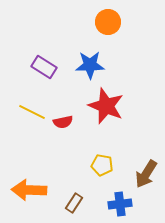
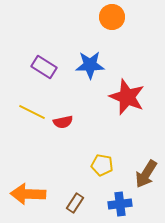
orange circle: moved 4 px right, 5 px up
red star: moved 21 px right, 9 px up
orange arrow: moved 1 px left, 4 px down
brown rectangle: moved 1 px right
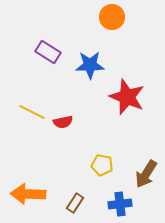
purple rectangle: moved 4 px right, 15 px up
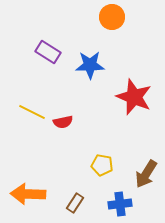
red star: moved 7 px right
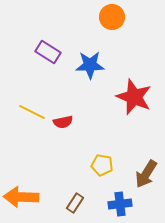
orange arrow: moved 7 px left, 3 px down
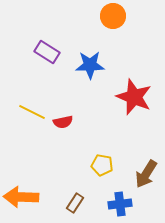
orange circle: moved 1 px right, 1 px up
purple rectangle: moved 1 px left
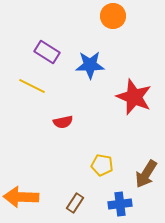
yellow line: moved 26 px up
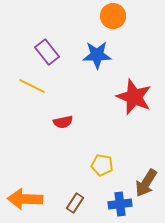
purple rectangle: rotated 20 degrees clockwise
blue star: moved 7 px right, 10 px up
brown arrow: moved 9 px down
orange arrow: moved 4 px right, 2 px down
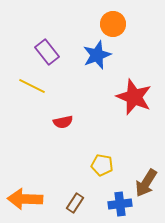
orange circle: moved 8 px down
blue star: rotated 20 degrees counterclockwise
